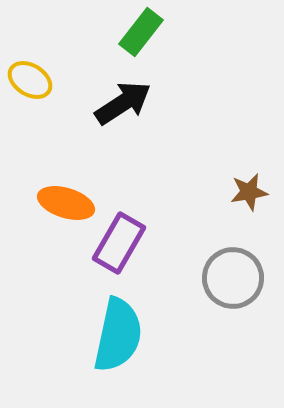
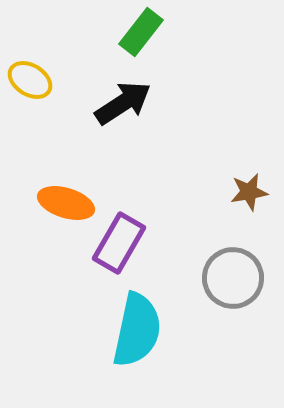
cyan semicircle: moved 19 px right, 5 px up
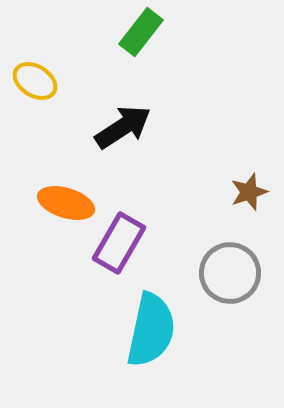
yellow ellipse: moved 5 px right, 1 px down
black arrow: moved 24 px down
brown star: rotated 9 degrees counterclockwise
gray circle: moved 3 px left, 5 px up
cyan semicircle: moved 14 px right
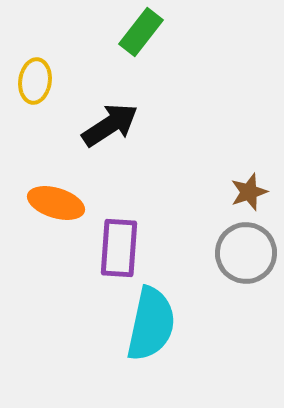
yellow ellipse: rotated 66 degrees clockwise
black arrow: moved 13 px left, 2 px up
orange ellipse: moved 10 px left
purple rectangle: moved 5 px down; rotated 26 degrees counterclockwise
gray circle: moved 16 px right, 20 px up
cyan semicircle: moved 6 px up
